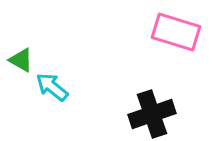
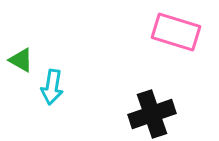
cyan arrow: rotated 120 degrees counterclockwise
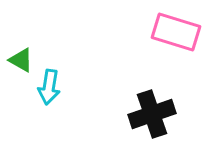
cyan arrow: moved 3 px left
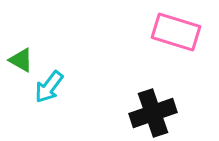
cyan arrow: rotated 28 degrees clockwise
black cross: moved 1 px right, 1 px up
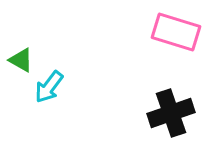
black cross: moved 18 px right
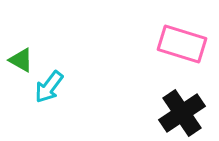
pink rectangle: moved 6 px right, 12 px down
black cross: moved 11 px right; rotated 15 degrees counterclockwise
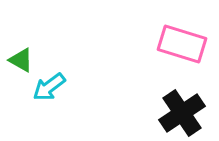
cyan arrow: rotated 16 degrees clockwise
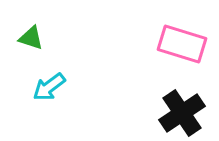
green triangle: moved 10 px right, 22 px up; rotated 12 degrees counterclockwise
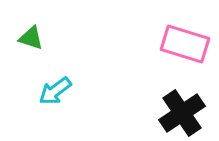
pink rectangle: moved 3 px right
cyan arrow: moved 6 px right, 4 px down
